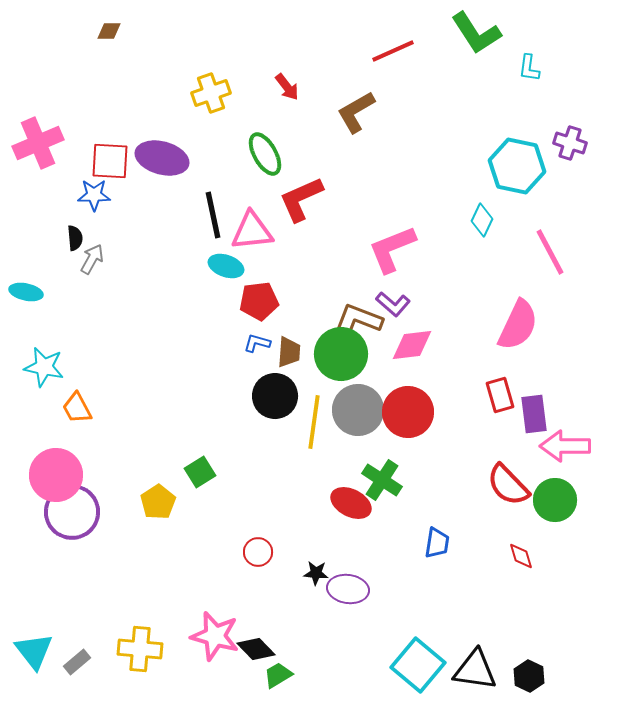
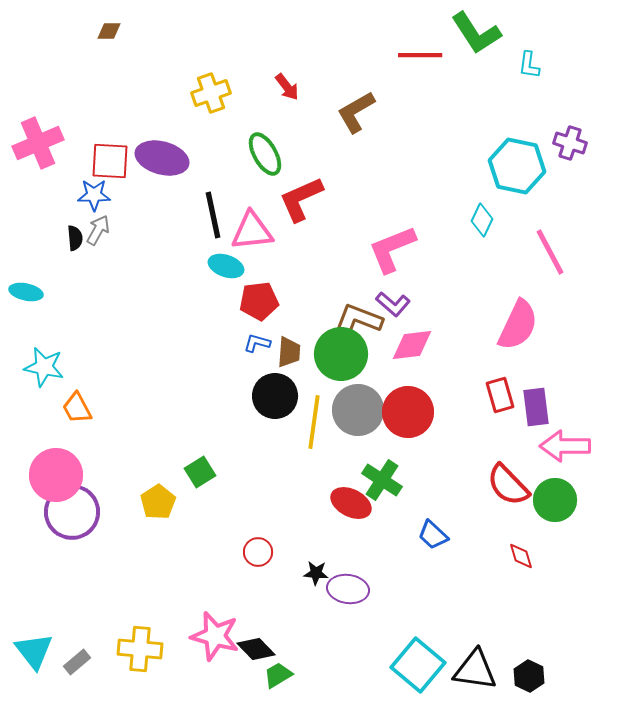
red line at (393, 51): moved 27 px right, 4 px down; rotated 24 degrees clockwise
cyan L-shape at (529, 68): moved 3 px up
gray arrow at (92, 259): moved 6 px right, 29 px up
purple rectangle at (534, 414): moved 2 px right, 7 px up
blue trapezoid at (437, 543): moved 4 px left, 8 px up; rotated 124 degrees clockwise
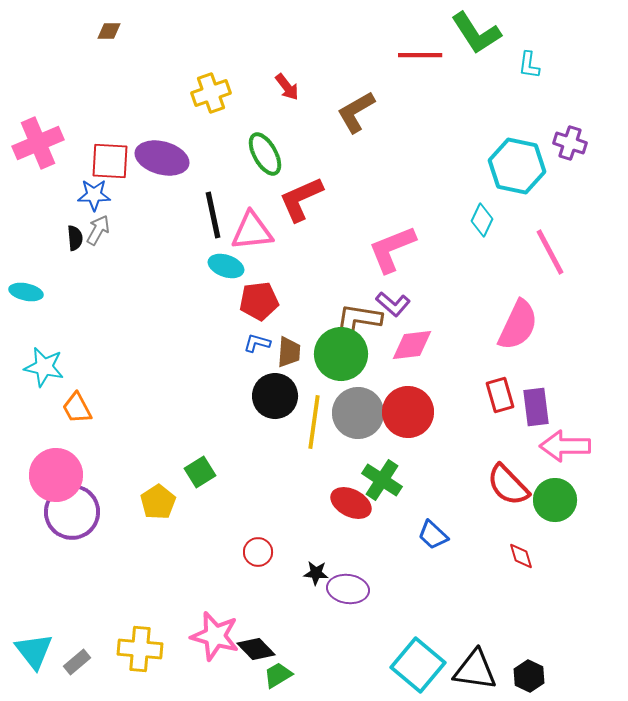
brown L-shape at (358, 320): rotated 12 degrees counterclockwise
gray circle at (358, 410): moved 3 px down
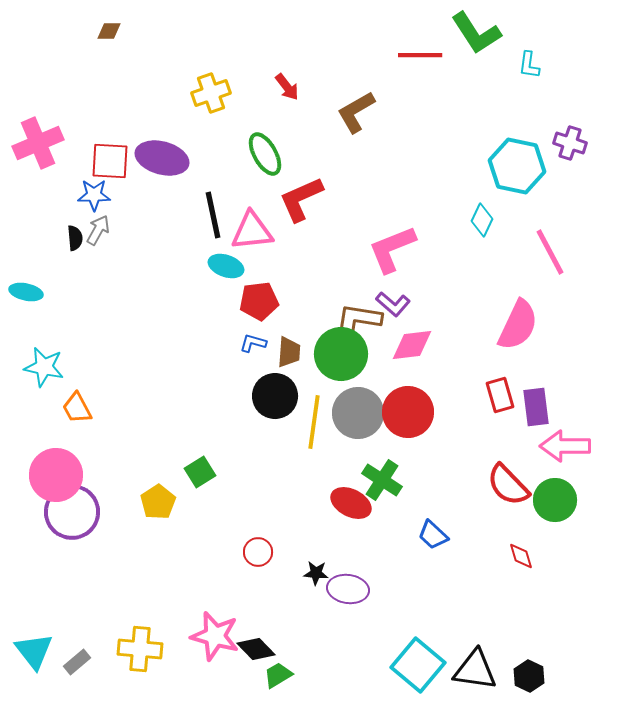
blue L-shape at (257, 343): moved 4 px left
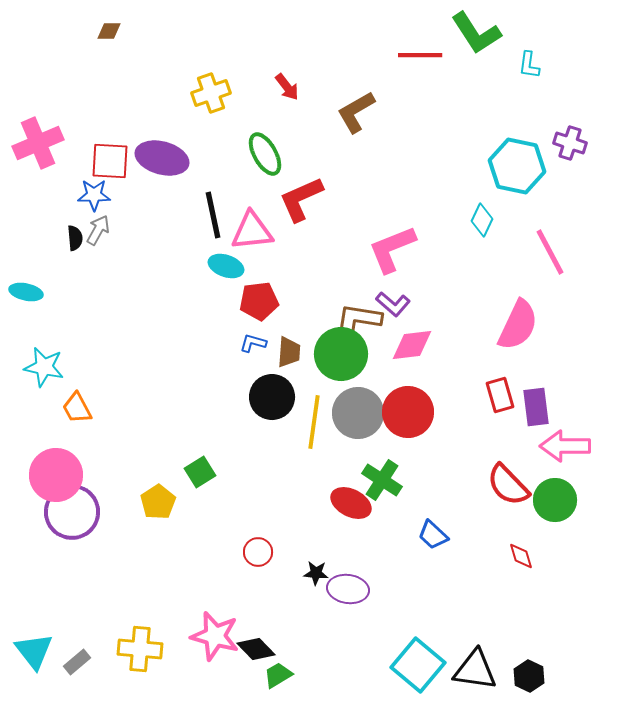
black circle at (275, 396): moved 3 px left, 1 px down
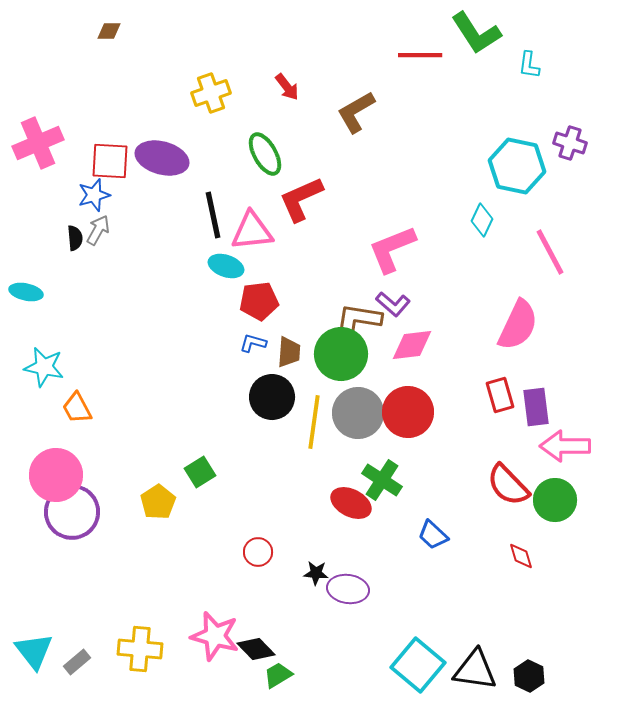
blue star at (94, 195): rotated 16 degrees counterclockwise
